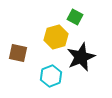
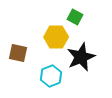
yellow hexagon: rotated 15 degrees clockwise
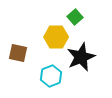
green square: rotated 21 degrees clockwise
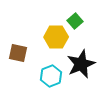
green square: moved 4 px down
black star: moved 7 px down
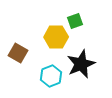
green square: rotated 21 degrees clockwise
brown square: rotated 18 degrees clockwise
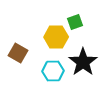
green square: moved 1 px down
black star: moved 2 px right, 2 px up; rotated 12 degrees counterclockwise
cyan hexagon: moved 2 px right, 5 px up; rotated 20 degrees clockwise
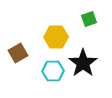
green square: moved 14 px right, 3 px up
brown square: rotated 30 degrees clockwise
black star: moved 1 px down
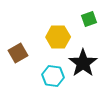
yellow hexagon: moved 2 px right
cyan hexagon: moved 5 px down; rotated 10 degrees clockwise
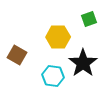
brown square: moved 1 px left, 2 px down; rotated 30 degrees counterclockwise
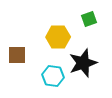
brown square: rotated 30 degrees counterclockwise
black star: rotated 16 degrees clockwise
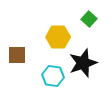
green square: rotated 28 degrees counterclockwise
